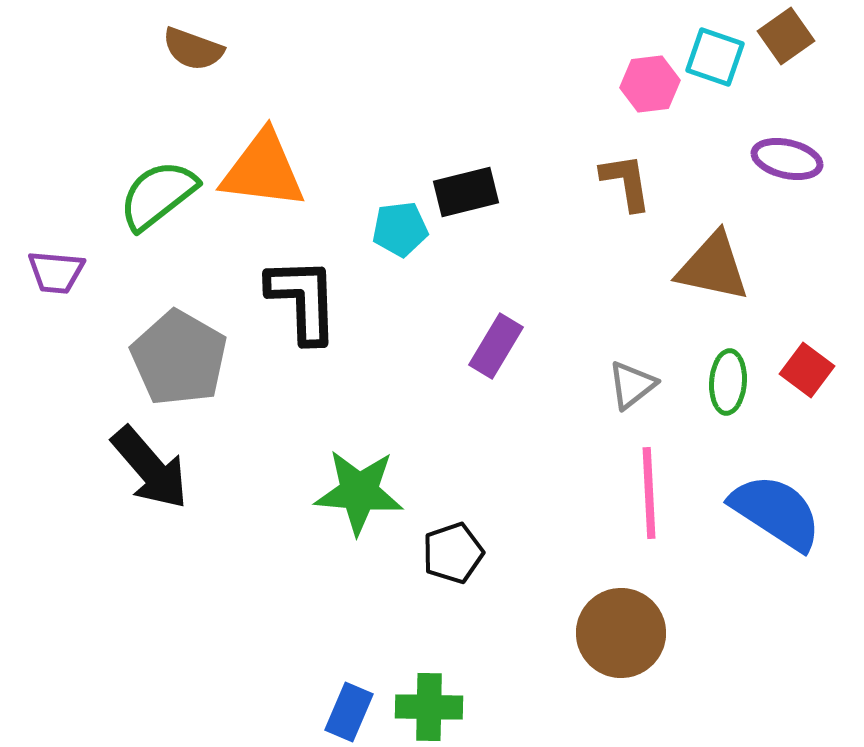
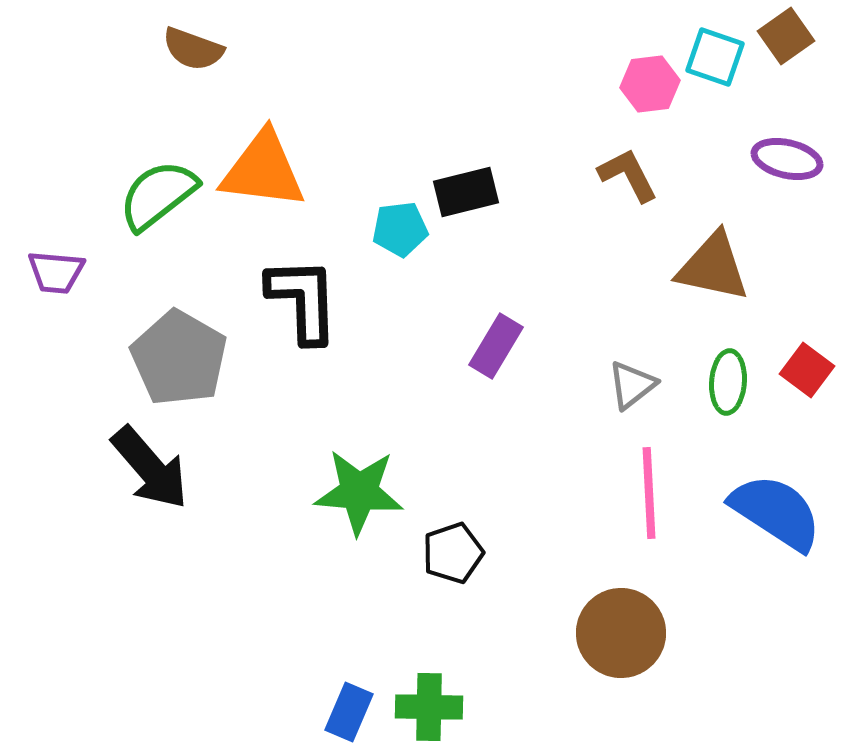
brown L-shape: moved 2 px right, 7 px up; rotated 18 degrees counterclockwise
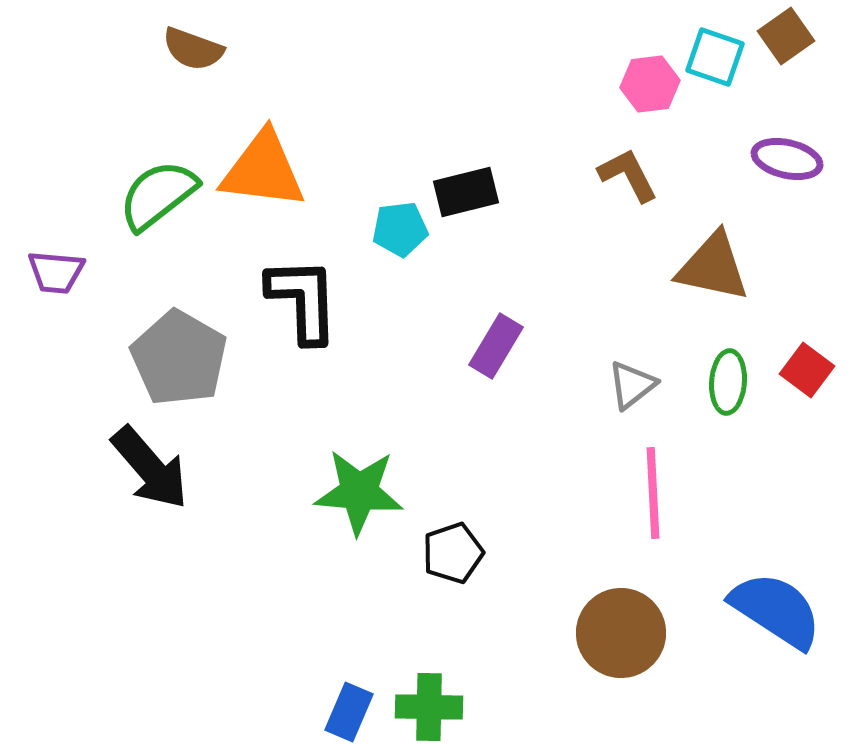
pink line: moved 4 px right
blue semicircle: moved 98 px down
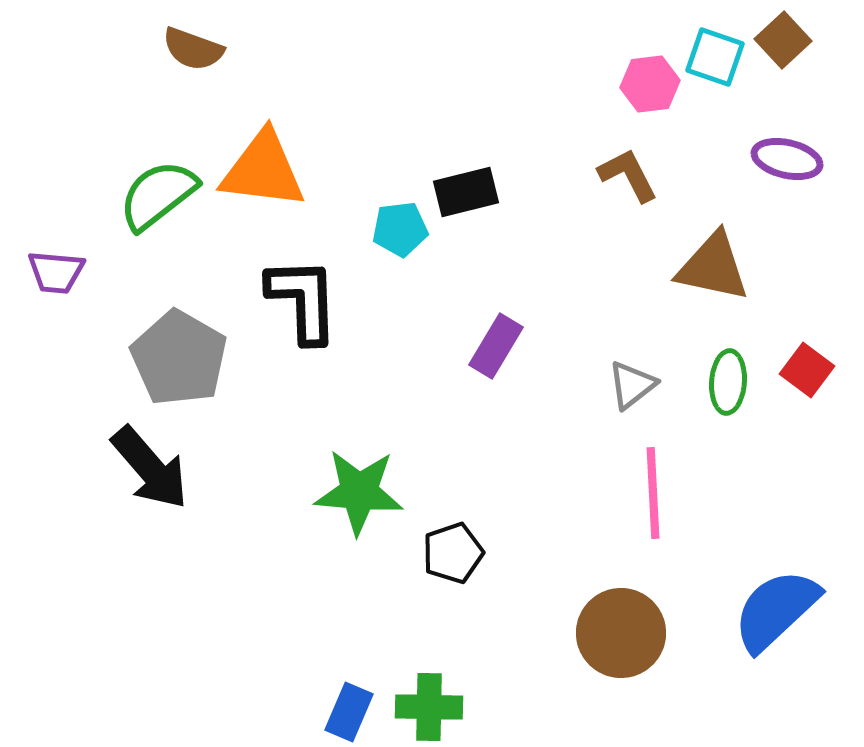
brown square: moved 3 px left, 4 px down; rotated 8 degrees counterclockwise
blue semicircle: rotated 76 degrees counterclockwise
